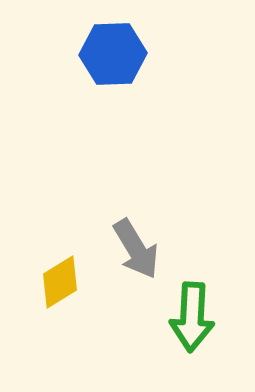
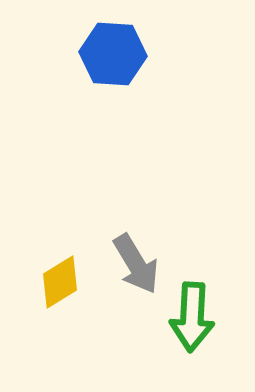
blue hexagon: rotated 6 degrees clockwise
gray arrow: moved 15 px down
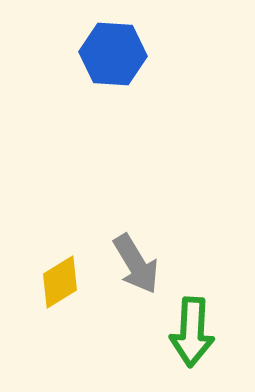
green arrow: moved 15 px down
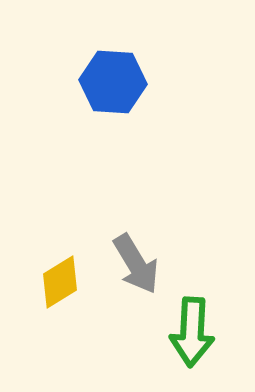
blue hexagon: moved 28 px down
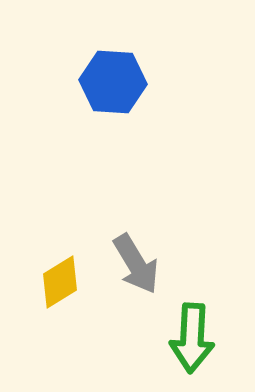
green arrow: moved 6 px down
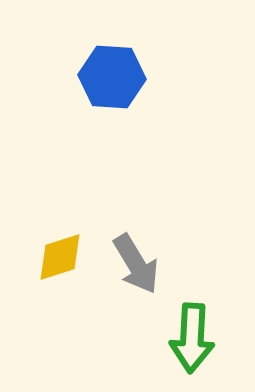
blue hexagon: moved 1 px left, 5 px up
yellow diamond: moved 25 px up; rotated 14 degrees clockwise
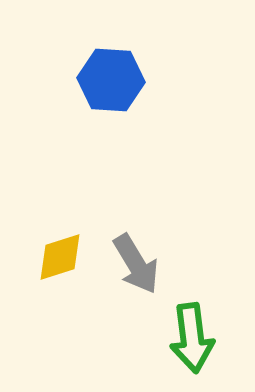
blue hexagon: moved 1 px left, 3 px down
green arrow: rotated 10 degrees counterclockwise
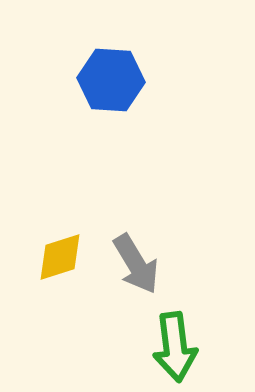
green arrow: moved 17 px left, 9 px down
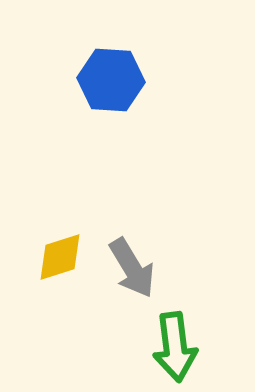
gray arrow: moved 4 px left, 4 px down
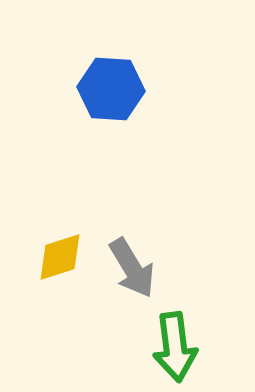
blue hexagon: moved 9 px down
